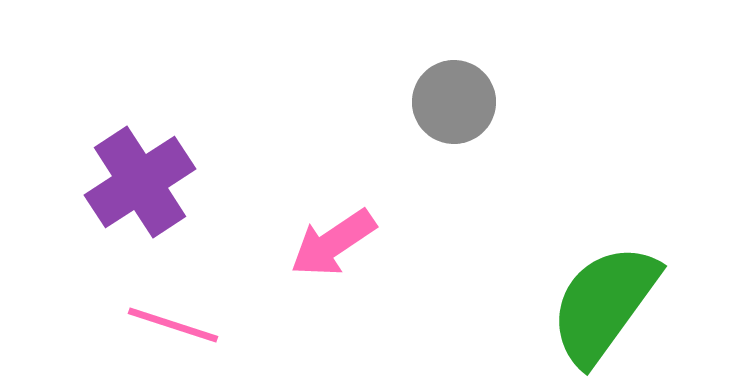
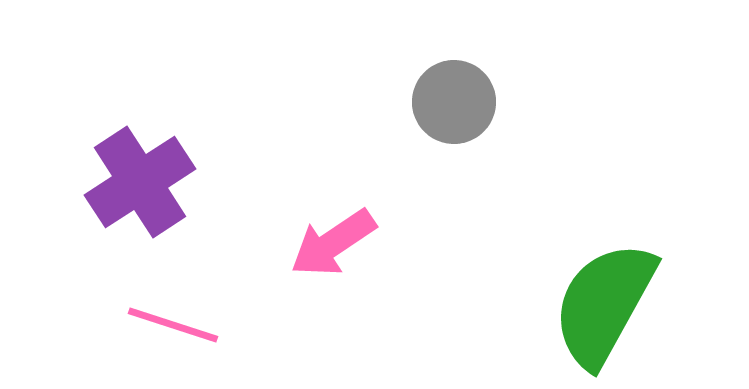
green semicircle: rotated 7 degrees counterclockwise
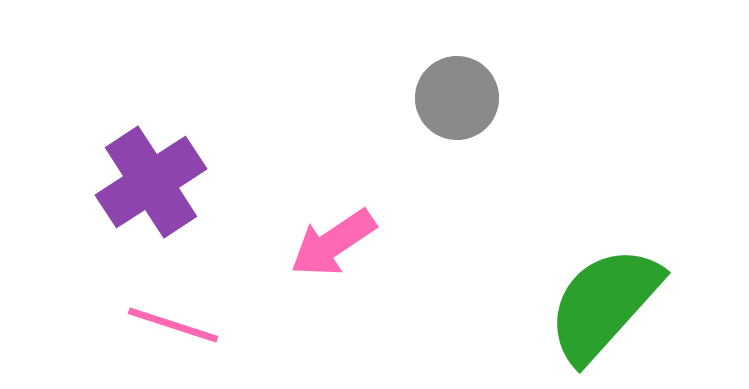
gray circle: moved 3 px right, 4 px up
purple cross: moved 11 px right
green semicircle: rotated 13 degrees clockwise
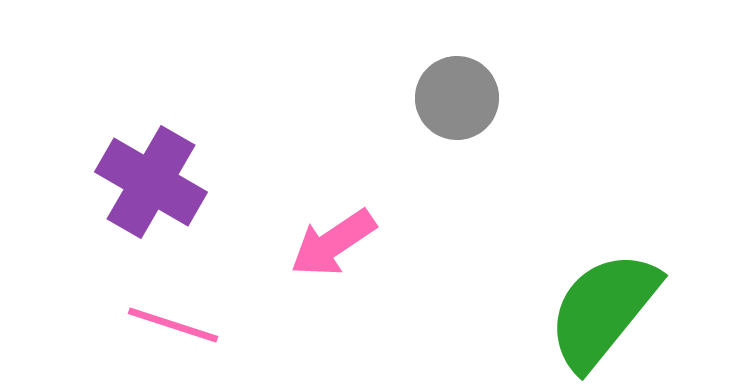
purple cross: rotated 27 degrees counterclockwise
green semicircle: moved 1 px left, 6 px down; rotated 3 degrees counterclockwise
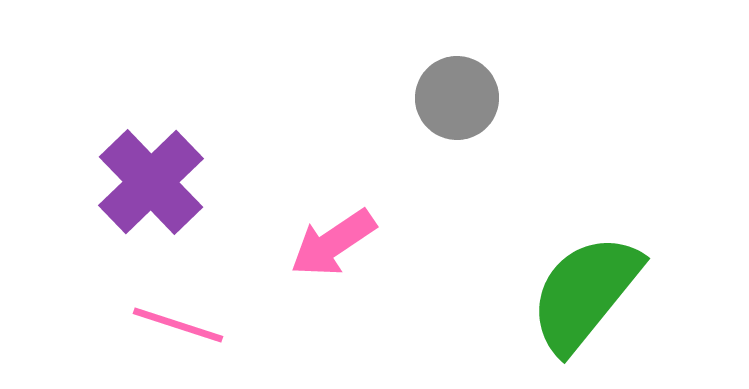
purple cross: rotated 16 degrees clockwise
green semicircle: moved 18 px left, 17 px up
pink line: moved 5 px right
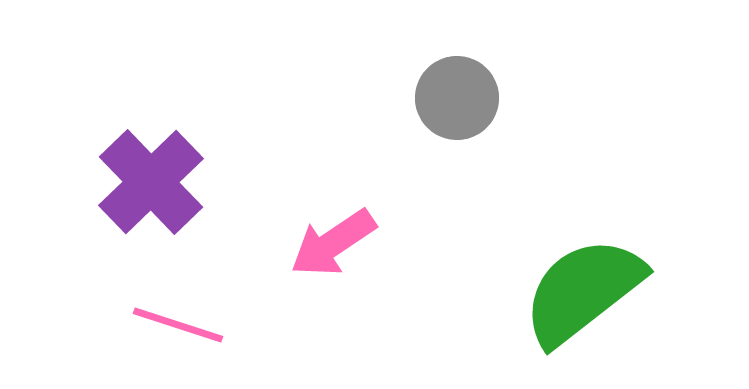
green semicircle: moved 2 px left, 2 px up; rotated 13 degrees clockwise
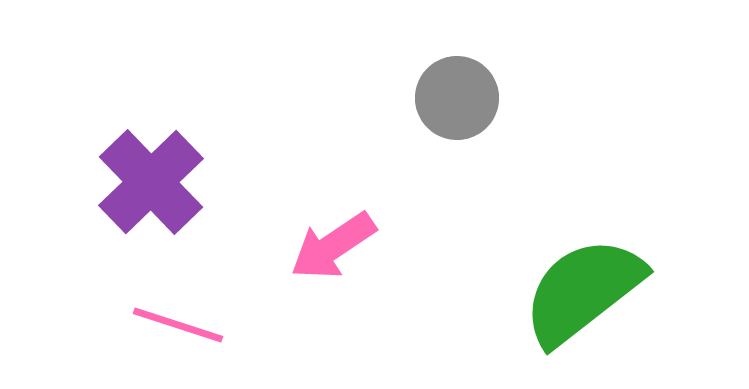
pink arrow: moved 3 px down
